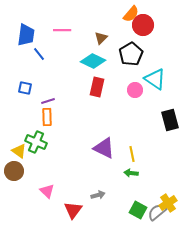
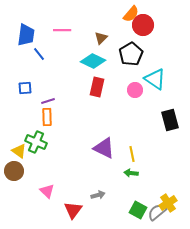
blue square: rotated 16 degrees counterclockwise
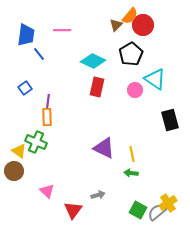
orange semicircle: moved 1 px left, 2 px down
brown triangle: moved 15 px right, 13 px up
blue square: rotated 32 degrees counterclockwise
purple line: rotated 64 degrees counterclockwise
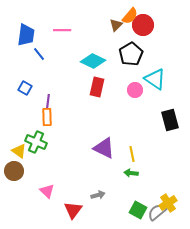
blue square: rotated 24 degrees counterclockwise
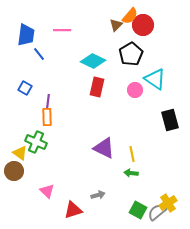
yellow triangle: moved 1 px right, 2 px down
red triangle: rotated 36 degrees clockwise
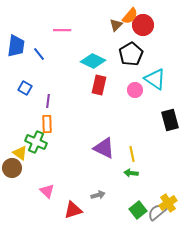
blue trapezoid: moved 10 px left, 11 px down
red rectangle: moved 2 px right, 2 px up
orange rectangle: moved 7 px down
brown circle: moved 2 px left, 3 px up
green square: rotated 24 degrees clockwise
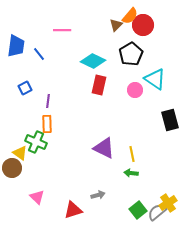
blue square: rotated 32 degrees clockwise
pink triangle: moved 10 px left, 6 px down
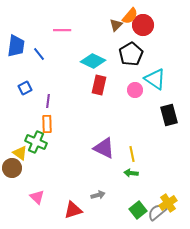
black rectangle: moved 1 px left, 5 px up
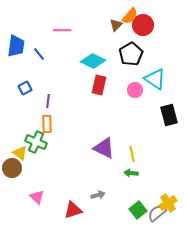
gray semicircle: moved 1 px down
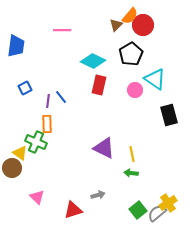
blue line: moved 22 px right, 43 px down
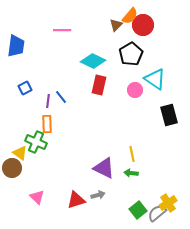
purple triangle: moved 20 px down
red triangle: moved 3 px right, 10 px up
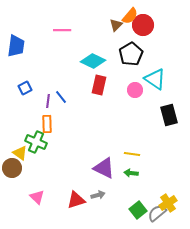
yellow line: rotated 70 degrees counterclockwise
